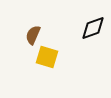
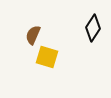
black diamond: rotated 36 degrees counterclockwise
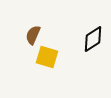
black diamond: moved 11 px down; rotated 24 degrees clockwise
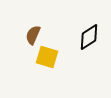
black diamond: moved 4 px left, 2 px up
